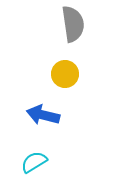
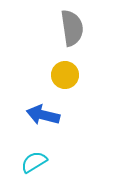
gray semicircle: moved 1 px left, 4 px down
yellow circle: moved 1 px down
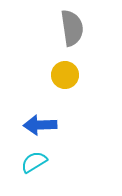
blue arrow: moved 3 px left, 10 px down; rotated 16 degrees counterclockwise
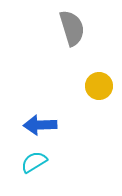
gray semicircle: rotated 9 degrees counterclockwise
yellow circle: moved 34 px right, 11 px down
